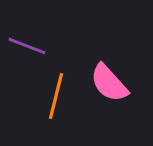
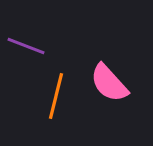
purple line: moved 1 px left
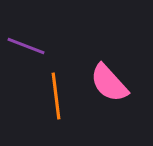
orange line: rotated 21 degrees counterclockwise
